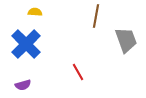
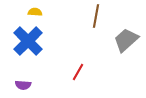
gray trapezoid: rotated 112 degrees counterclockwise
blue cross: moved 2 px right, 3 px up
red line: rotated 60 degrees clockwise
purple semicircle: rotated 21 degrees clockwise
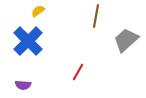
yellow semicircle: moved 3 px right, 1 px up; rotated 40 degrees counterclockwise
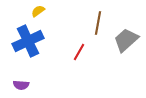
brown line: moved 2 px right, 7 px down
blue cross: rotated 20 degrees clockwise
red line: moved 1 px right, 20 px up
purple semicircle: moved 2 px left
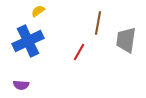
gray trapezoid: rotated 40 degrees counterclockwise
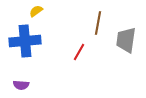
yellow semicircle: moved 2 px left
blue cross: moved 3 px left; rotated 20 degrees clockwise
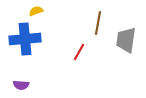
yellow semicircle: rotated 16 degrees clockwise
blue cross: moved 2 px up
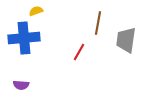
blue cross: moved 1 px left, 1 px up
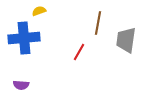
yellow semicircle: moved 3 px right
